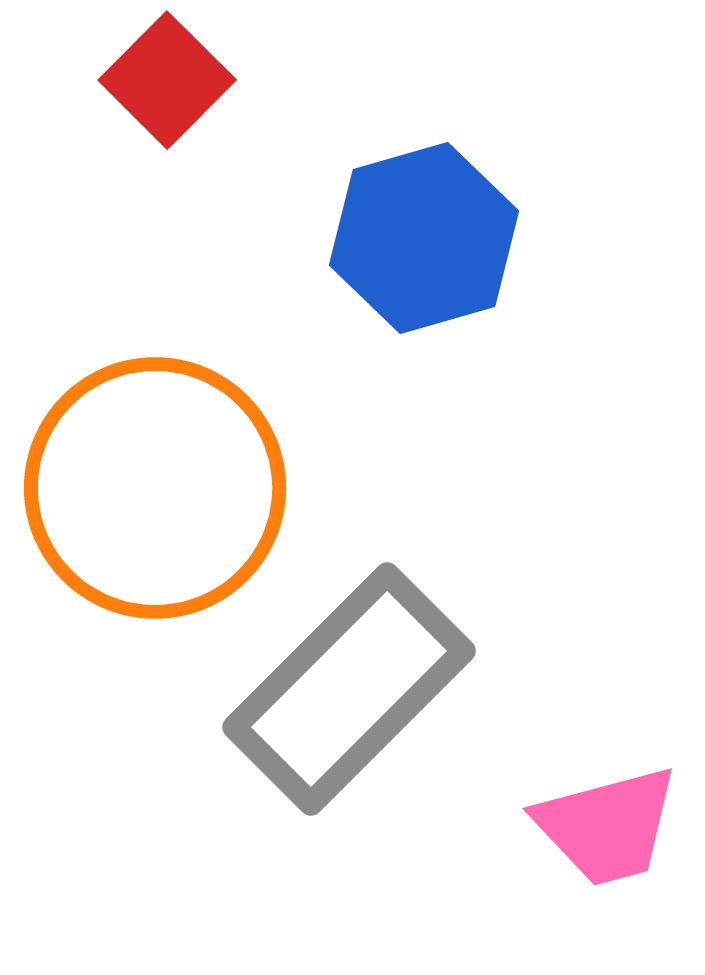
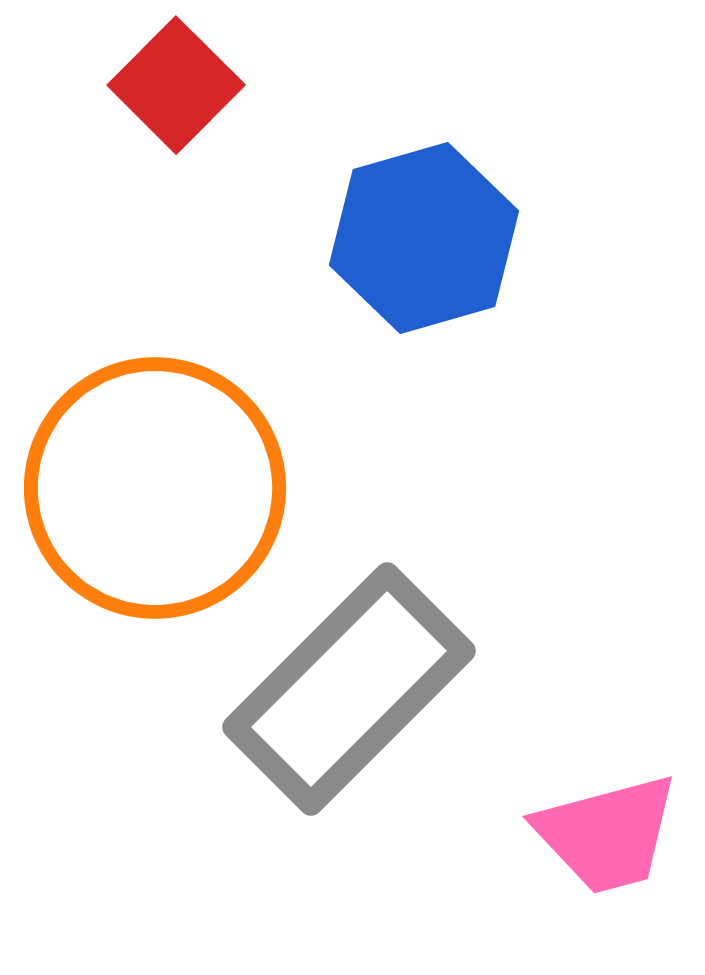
red square: moved 9 px right, 5 px down
pink trapezoid: moved 8 px down
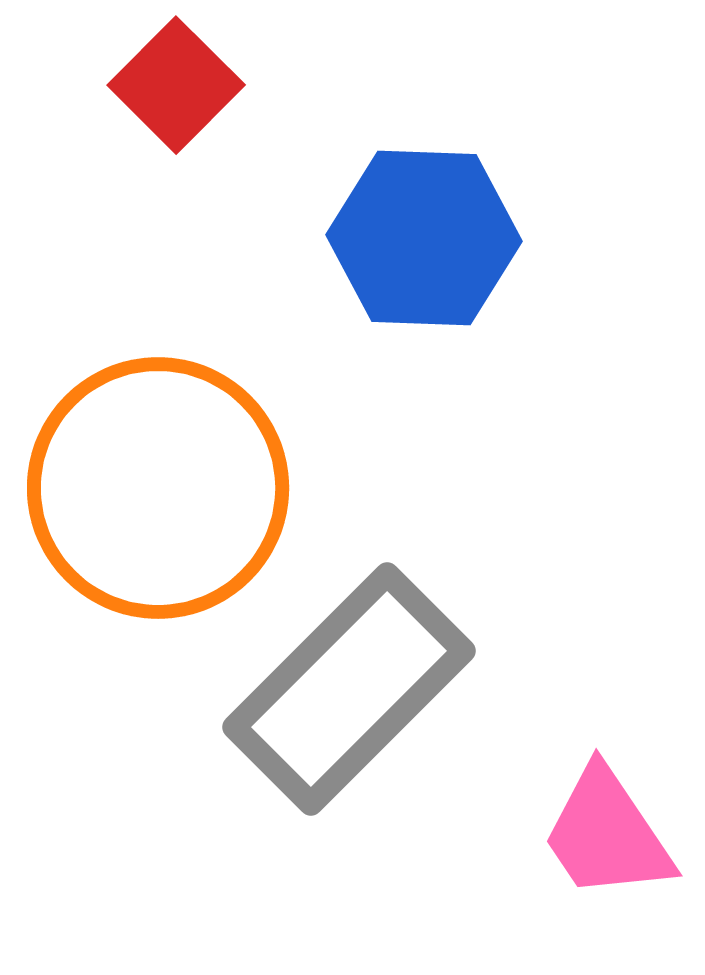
blue hexagon: rotated 18 degrees clockwise
orange circle: moved 3 px right
pink trapezoid: rotated 71 degrees clockwise
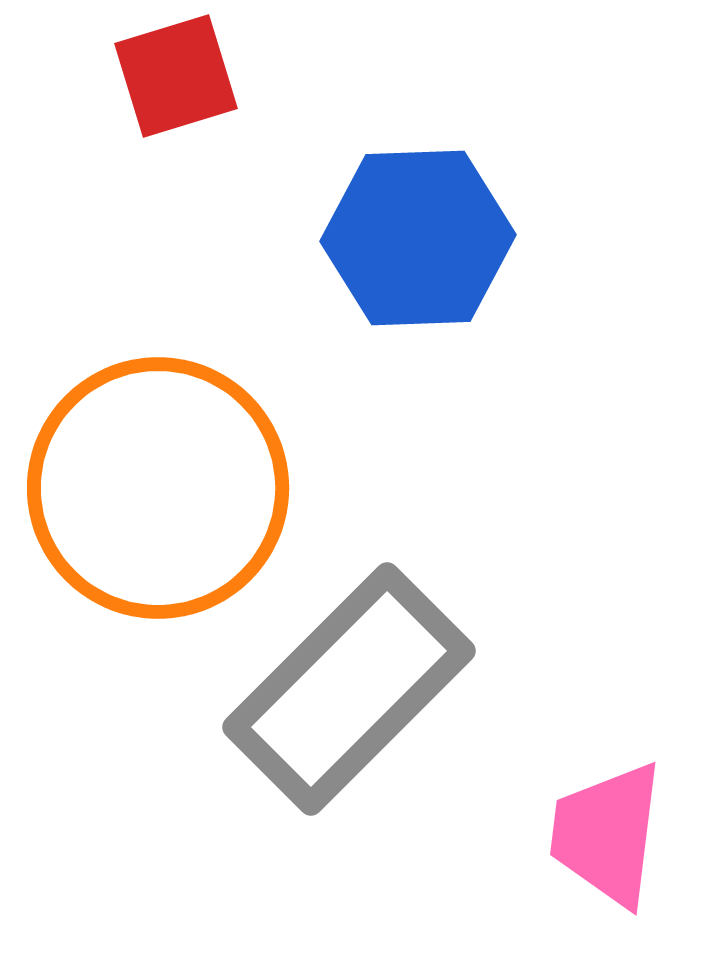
red square: moved 9 px up; rotated 28 degrees clockwise
blue hexagon: moved 6 px left; rotated 4 degrees counterclockwise
pink trapezoid: rotated 41 degrees clockwise
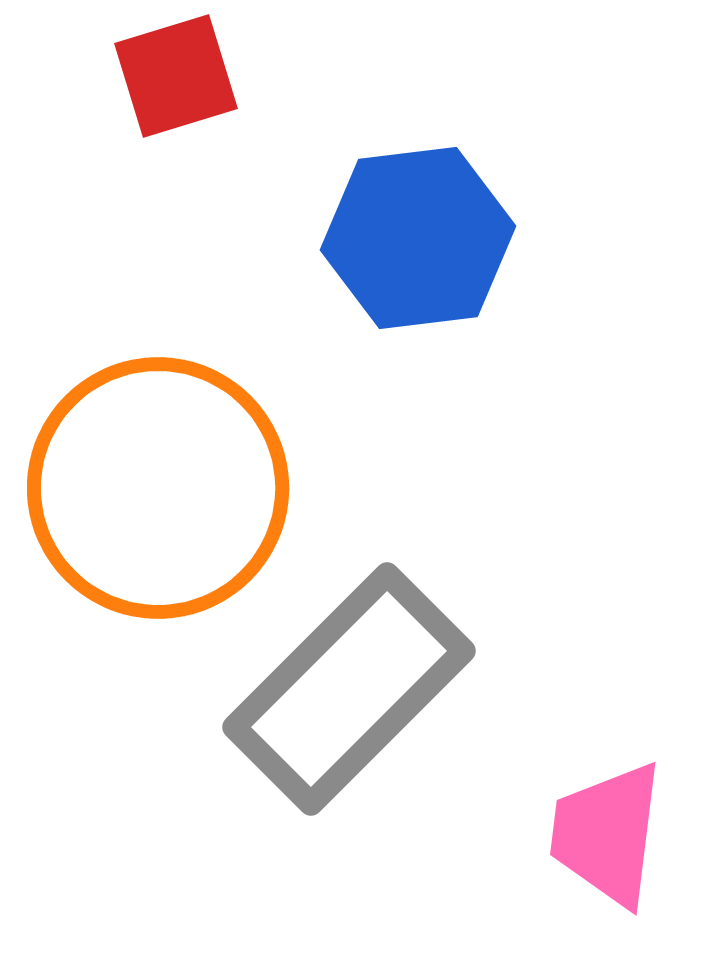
blue hexagon: rotated 5 degrees counterclockwise
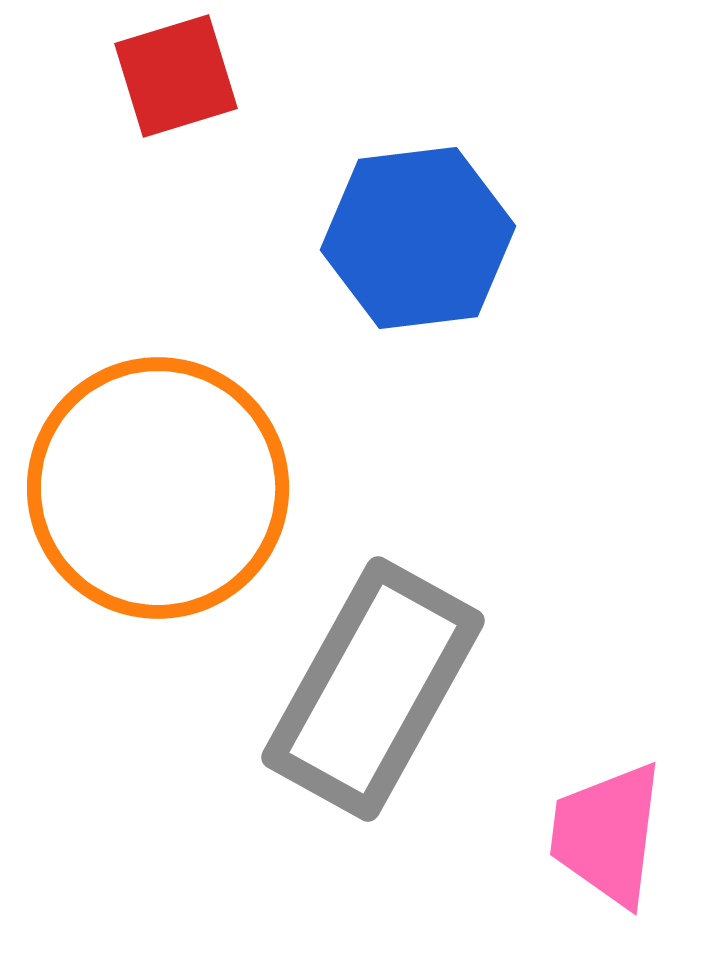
gray rectangle: moved 24 px right; rotated 16 degrees counterclockwise
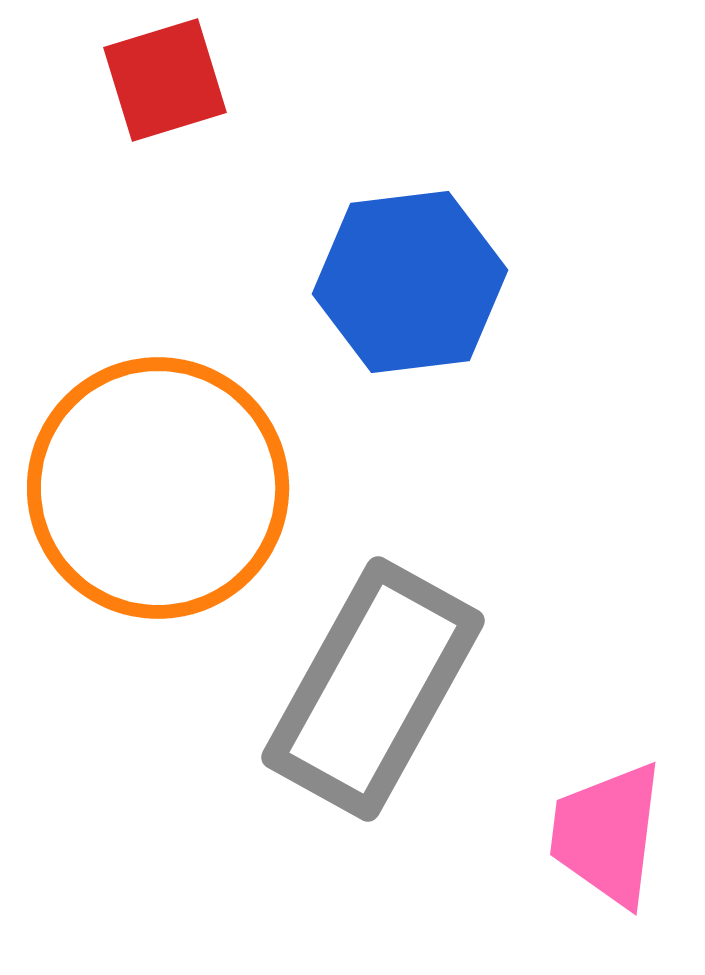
red square: moved 11 px left, 4 px down
blue hexagon: moved 8 px left, 44 px down
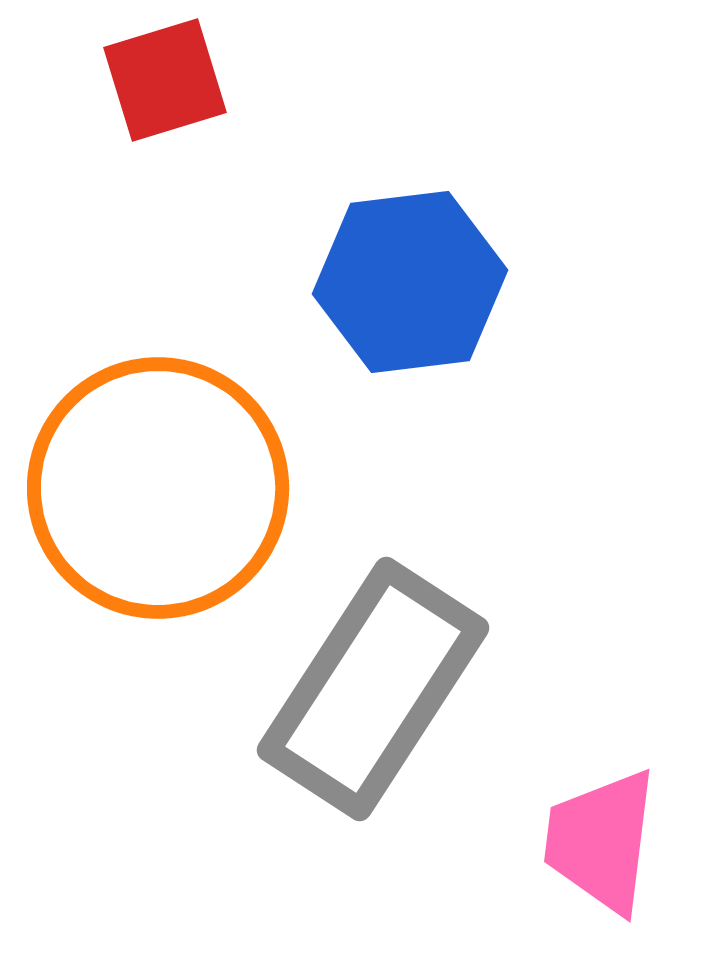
gray rectangle: rotated 4 degrees clockwise
pink trapezoid: moved 6 px left, 7 px down
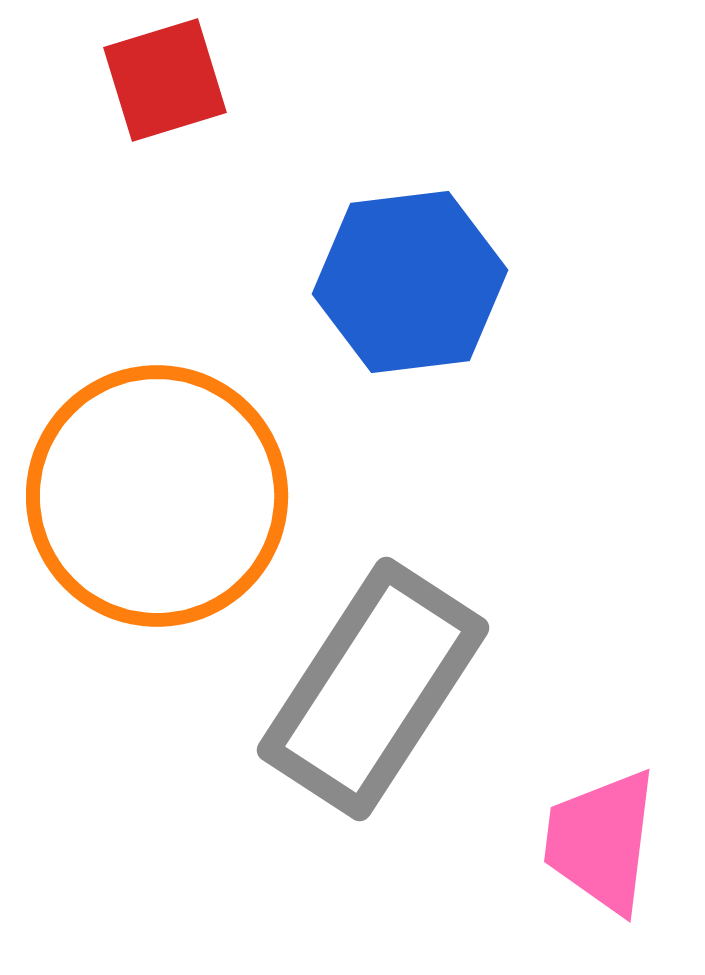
orange circle: moved 1 px left, 8 px down
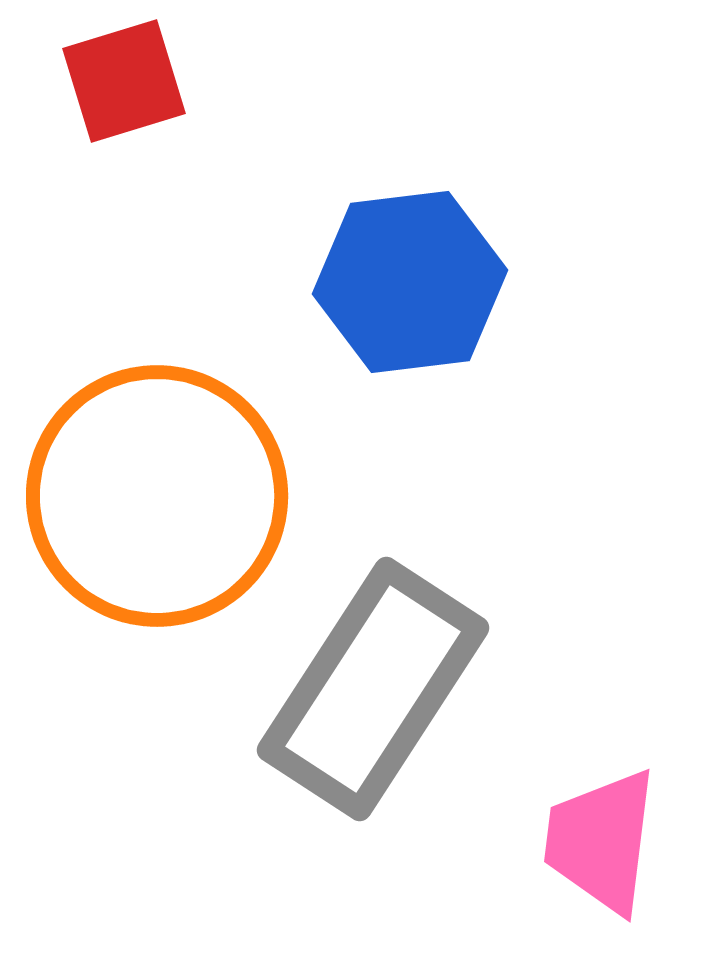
red square: moved 41 px left, 1 px down
